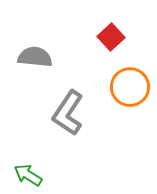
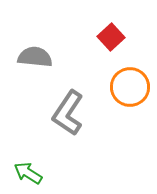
green arrow: moved 2 px up
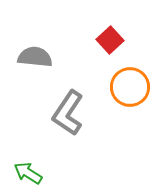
red square: moved 1 px left, 3 px down
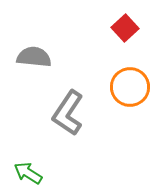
red square: moved 15 px right, 12 px up
gray semicircle: moved 1 px left
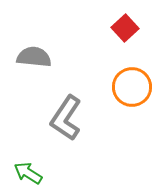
orange circle: moved 2 px right
gray L-shape: moved 2 px left, 5 px down
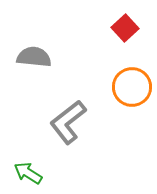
gray L-shape: moved 2 px right, 4 px down; rotated 18 degrees clockwise
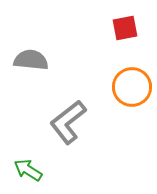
red square: rotated 32 degrees clockwise
gray semicircle: moved 3 px left, 3 px down
green arrow: moved 3 px up
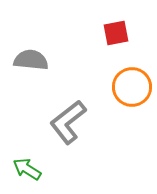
red square: moved 9 px left, 5 px down
green arrow: moved 1 px left, 1 px up
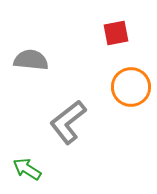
orange circle: moved 1 px left
